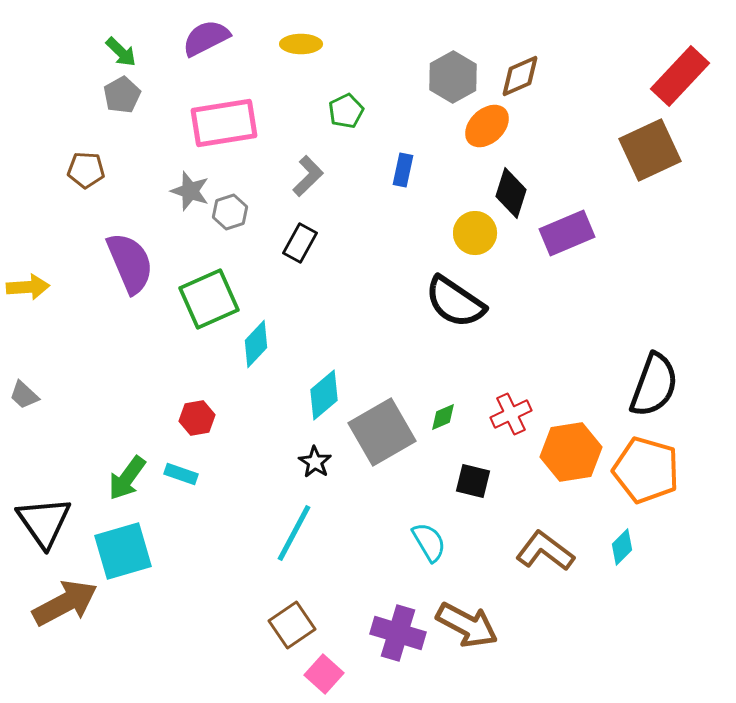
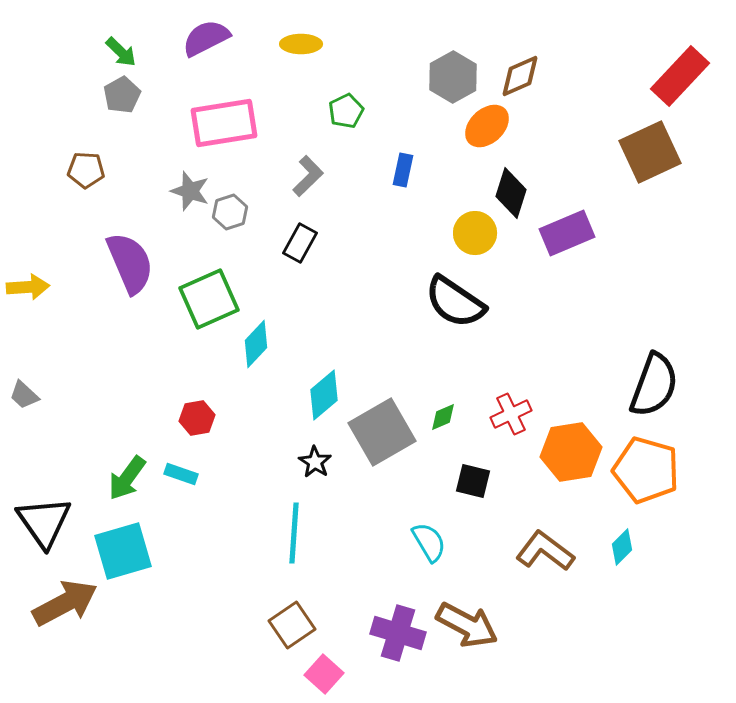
brown square at (650, 150): moved 2 px down
cyan line at (294, 533): rotated 24 degrees counterclockwise
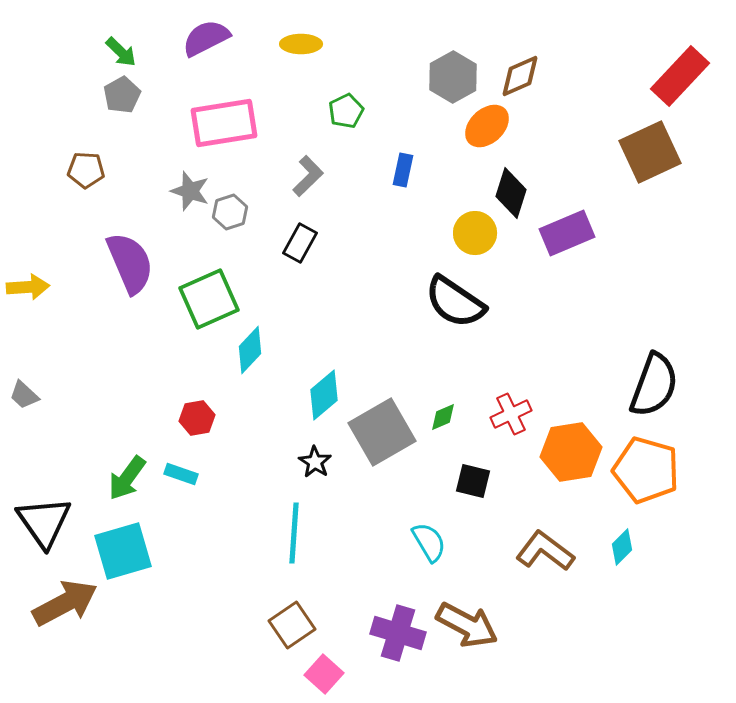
cyan diamond at (256, 344): moved 6 px left, 6 px down
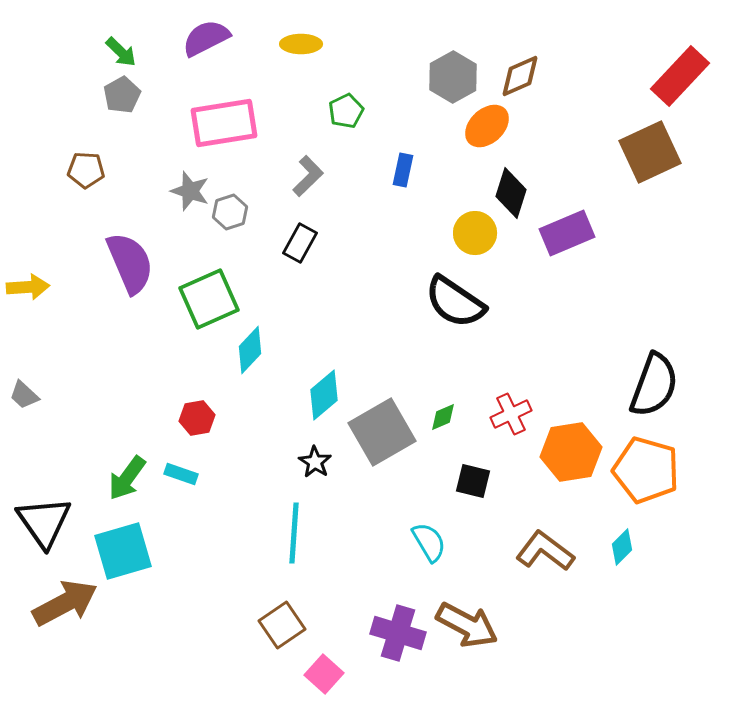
brown square at (292, 625): moved 10 px left
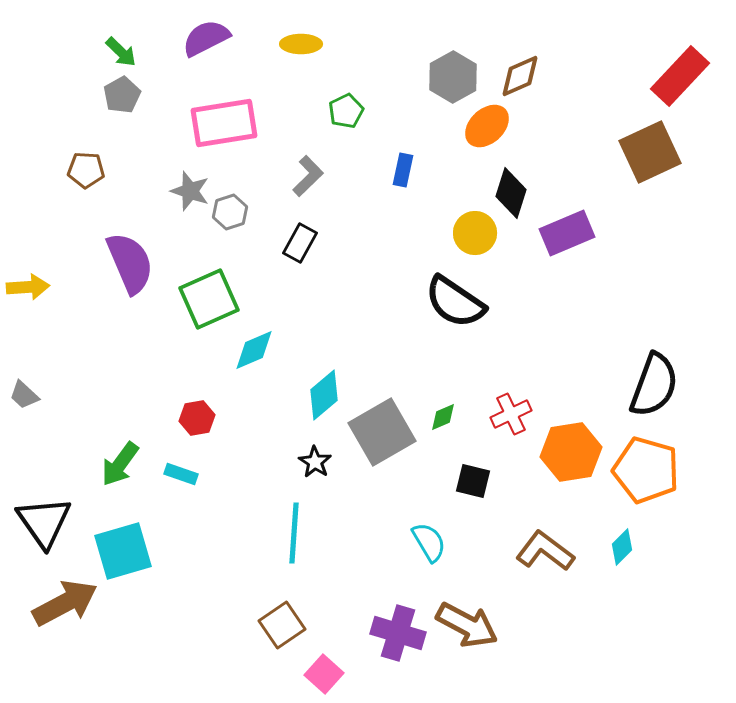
cyan diamond at (250, 350): moved 4 px right; rotated 24 degrees clockwise
green arrow at (127, 478): moved 7 px left, 14 px up
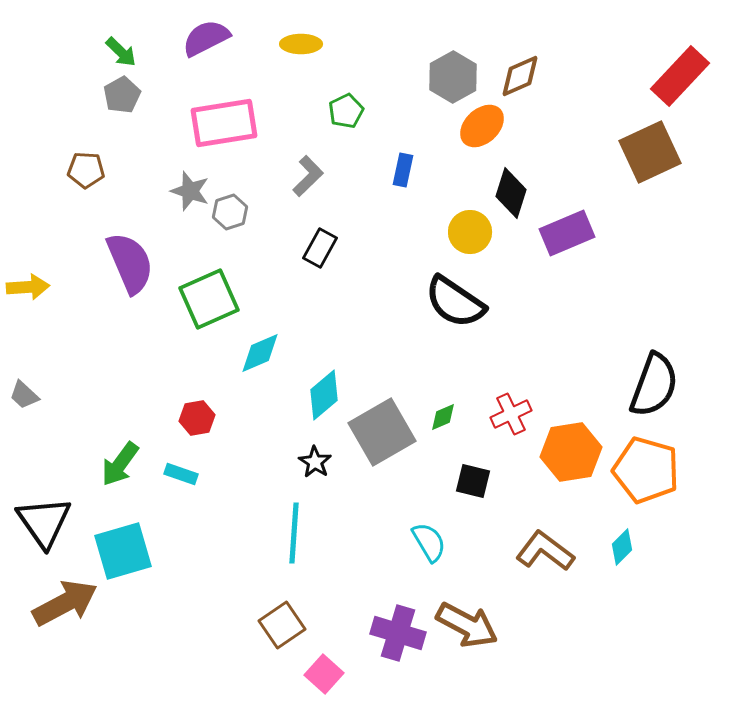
orange ellipse at (487, 126): moved 5 px left
yellow circle at (475, 233): moved 5 px left, 1 px up
black rectangle at (300, 243): moved 20 px right, 5 px down
cyan diamond at (254, 350): moved 6 px right, 3 px down
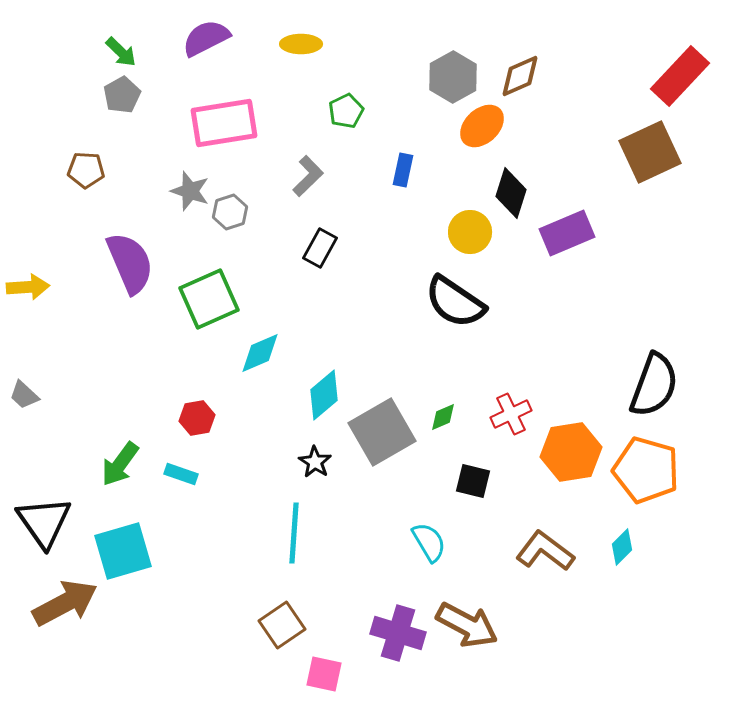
pink square at (324, 674): rotated 30 degrees counterclockwise
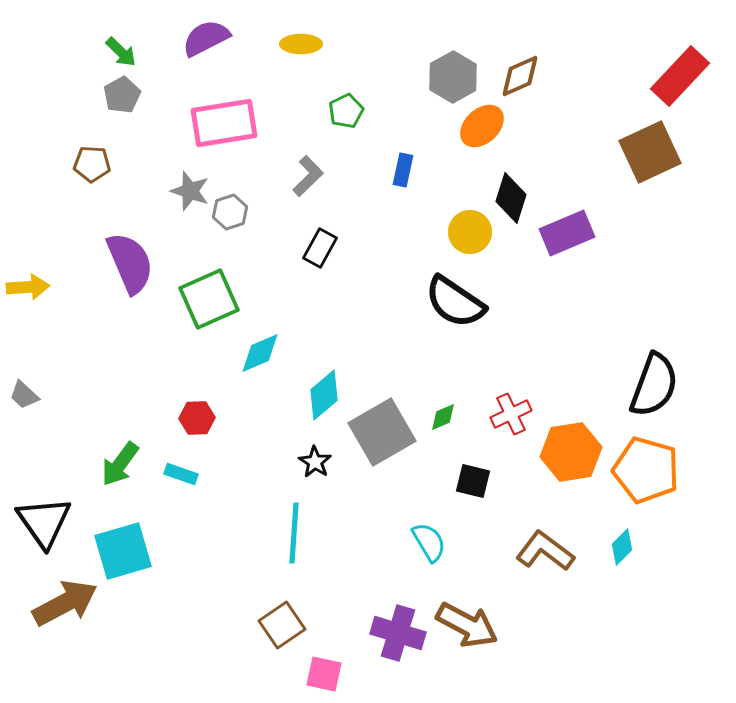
brown pentagon at (86, 170): moved 6 px right, 6 px up
black diamond at (511, 193): moved 5 px down
red hexagon at (197, 418): rotated 8 degrees clockwise
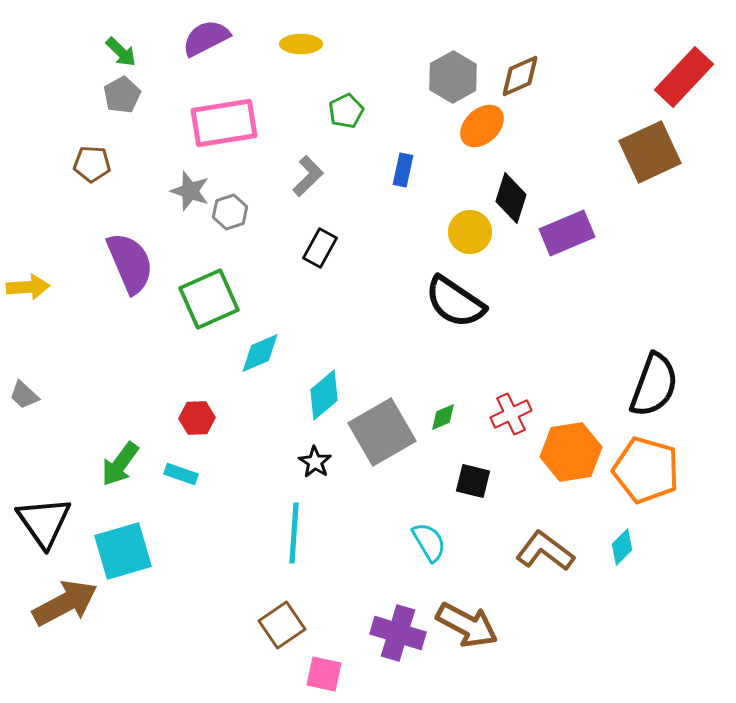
red rectangle at (680, 76): moved 4 px right, 1 px down
